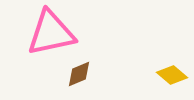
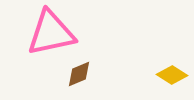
yellow diamond: rotated 8 degrees counterclockwise
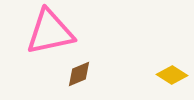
pink triangle: moved 1 px left, 1 px up
